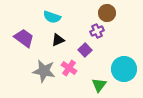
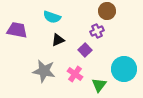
brown circle: moved 2 px up
purple trapezoid: moved 7 px left, 8 px up; rotated 25 degrees counterclockwise
pink cross: moved 6 px right, 6 px down
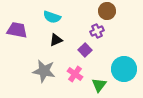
black triangle: moved 2 px left
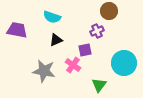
brown circle: moved 2 px right
purple square: rotated 32 degrees clockwise
cyan circle: moved 6 px up
pink cross: moved 2 px left, 9 px up
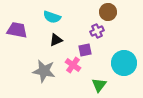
brown circle: moved 1 px left, 1 px down
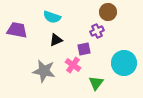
purple square: moved 1 px left, 1 px up
green triangle: moved 3 px left, 2 px up
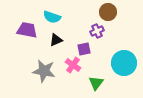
purple trapezoid: moved 10 px right
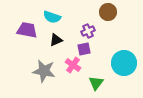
purple cross: moved 9 px left
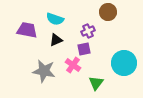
cyan semicircle: moved 3 px right, 2 px down
